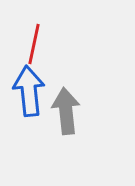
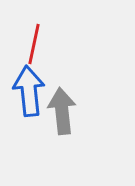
gray arrow: moved 4 px left
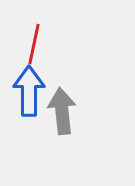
blue arrow: rotated 6 degrees clockwise
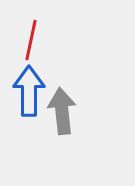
red line: moved 3 px left, 4 px up
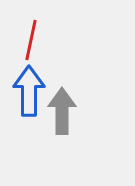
gray arrow: rotated 6 degrees clockwise
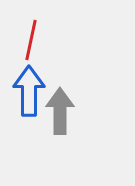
gray arrow: moved 2 px left
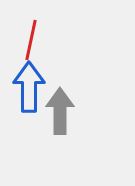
blue arrow: moved 4 px up
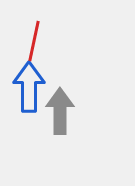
red line: moved 3 px right, 1 px down
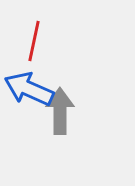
blue arrow: moved 2 px down; rotated 66 degrees counterclockwise
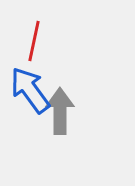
blue arrow: moved 1 px right, 1 px down; rotated 30 degrees clockwise
